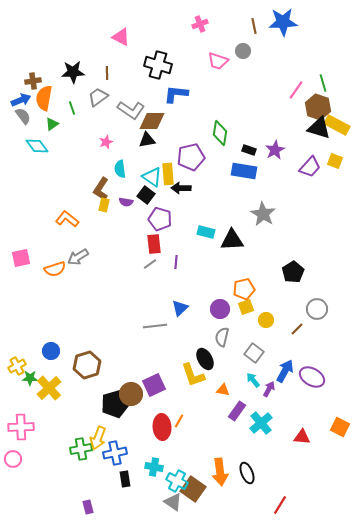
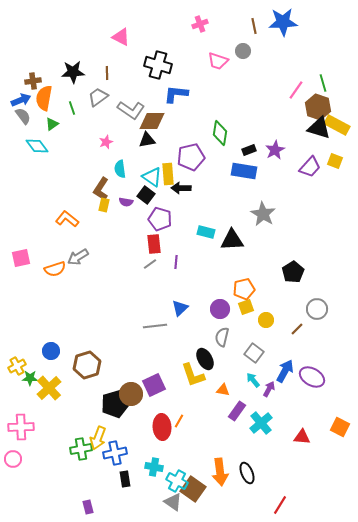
black rectangle at (249, 150): rotated 40 degrees counterclockwise
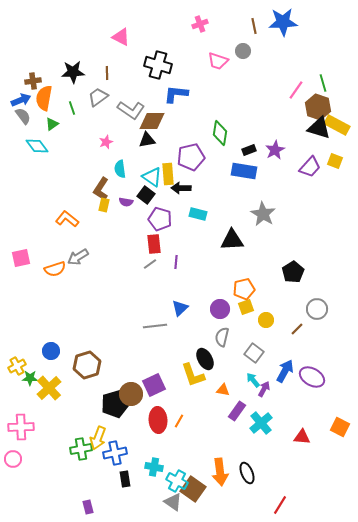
cyan rectangle at (206, 232): moved 8 px left, 18 px up
purple arrow at (269, 389): moved 5 px left
red ellipse at (162, 427): moved 4 px left, 7 px up
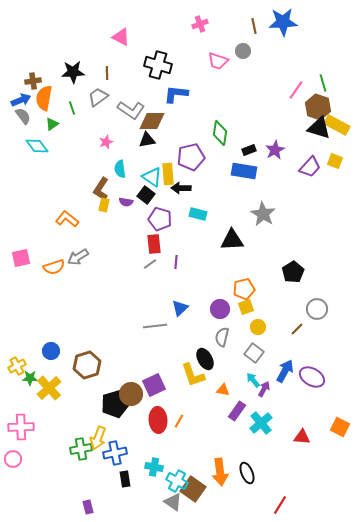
orange semicircle at (55, 269): moved 1 px left, 2 px up
yellow circle at (266, 320): moved 8 px left, 7 px down
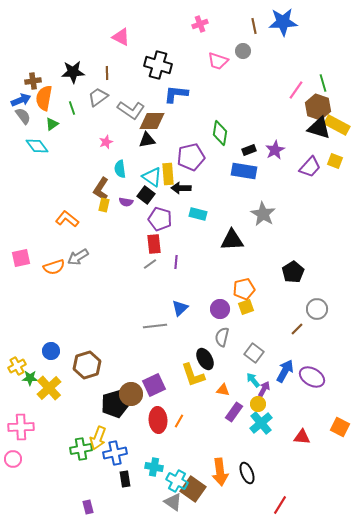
yellow circle at (258, 327): moved 77 px down
purple rectangle at (237, 411): moved 3 px left, 1 px down
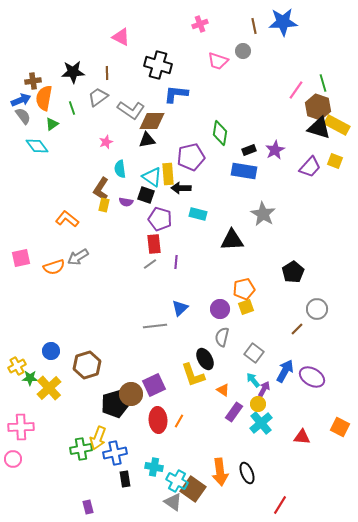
black square at (146, 195): rotated 18 degrees counterclockwise
orange triangle at (223, 390): rotated 24 degrees clockwise
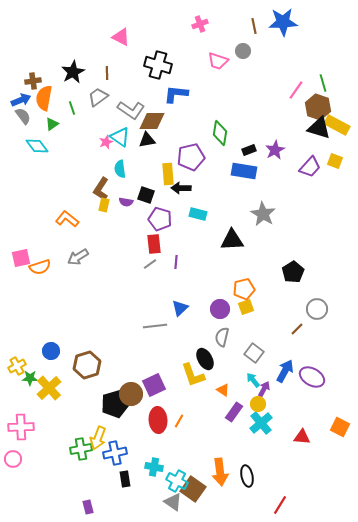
black star at (73, 72): rotated 25 degrees counterclockwise
cyan triangle at (152, 177): moved 32 px left, 40 px up
orange semicircle at (54, 267): moved 14 px left
black ellipse at (247, 473): moved 3 px down; rotated 10 degrees clockwise
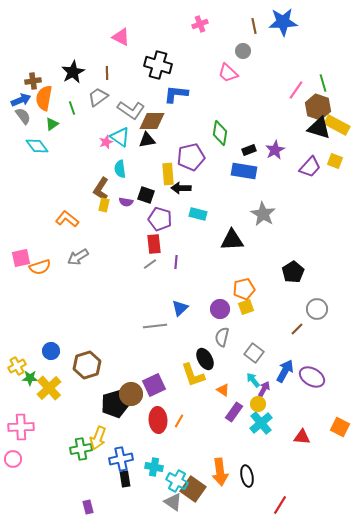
pink trapezoid at (218, 61): moved 10 px right, 12 px down; rotated 25 degrees clockwise
blue cross at (115, 453): moved 6 px right, 6 px down
